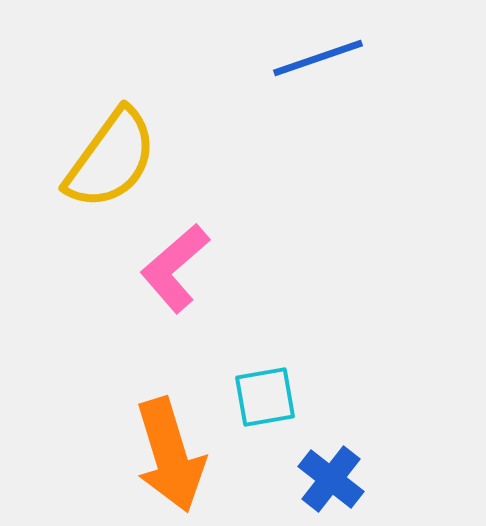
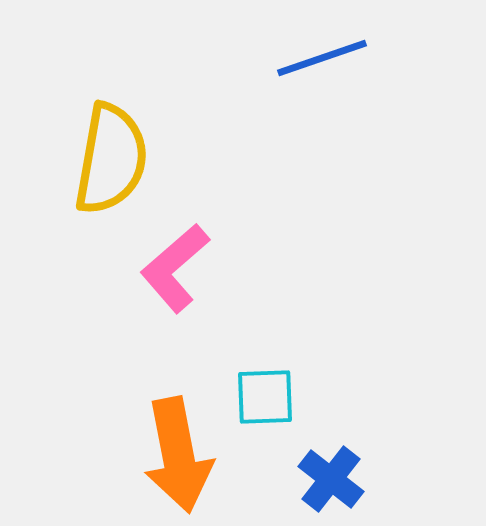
blue line: moved 4 px right
yellow semicircle: rotated 26 degrees counterclockwise
cyan square: rotated 8 degrees clockwise
orange arrow: moved 8 px right; rotated 6 degrees clockwise
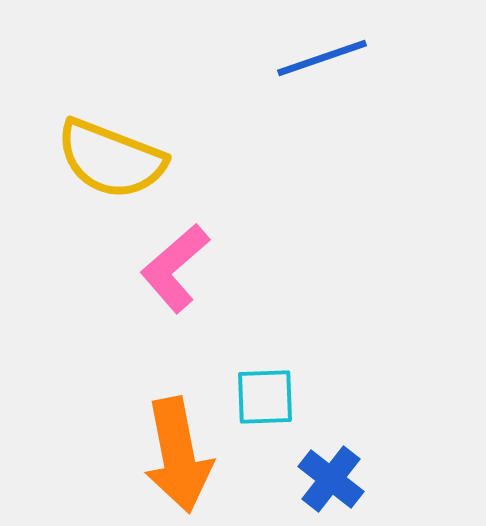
yellow semicircle: rotated 101 degrees clockwise
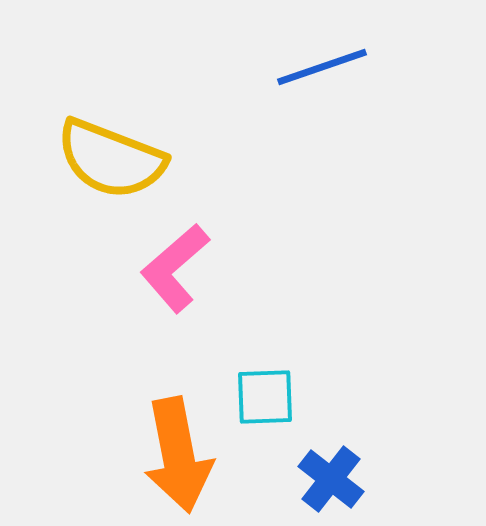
blue line: moved 9 px down
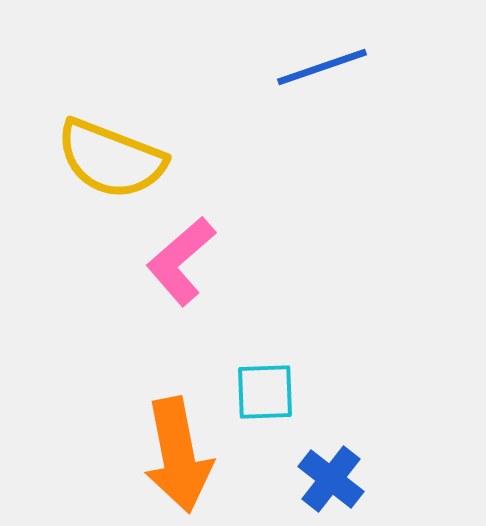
pink L-shape: moved 6 px right, 7 px up
cyan square: moved 5 px up
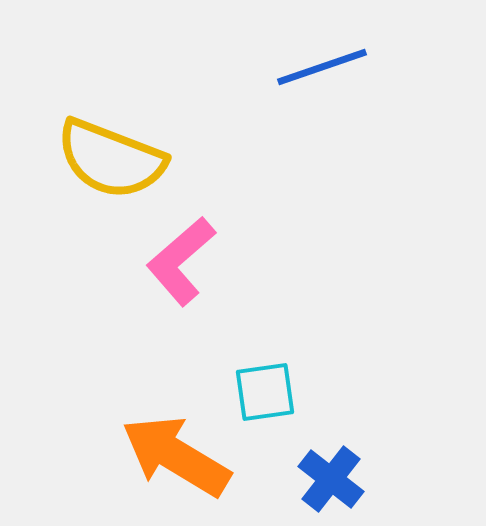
cyan square: rotated 6 degrees counterclockwise
orange arrow: moved 2 px left, 1 px down; rotated 132 degrees clockwise
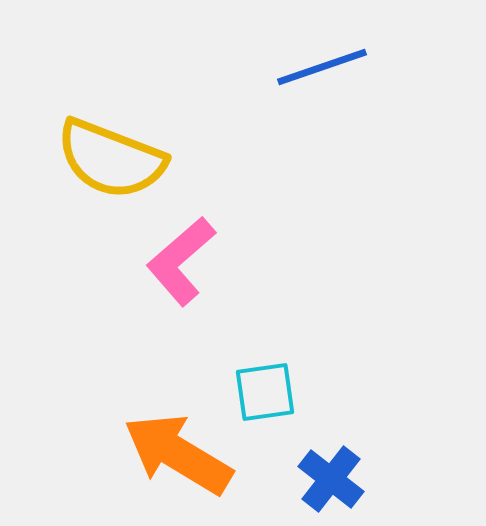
orange arrow: moved 2 px right, 2 px up
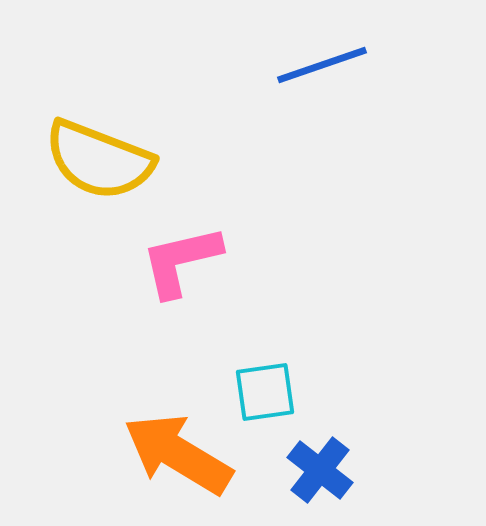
blue line: moved 2 px up
yellow semicircle: moved 12 px left, 1 px down
pink L-shape: rotated 28 degrees clockwise
blue cross: moved 11 px left, 9 px up
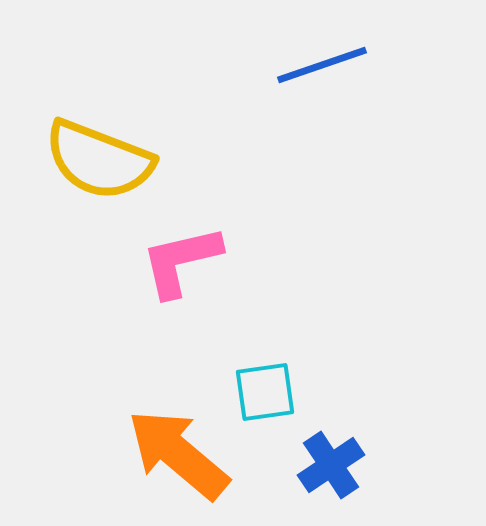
orange arrow: rotated 9 degrees clockwise
blue cross: moved 11 px right, 5 px up; rotated 18 degrees clockwise
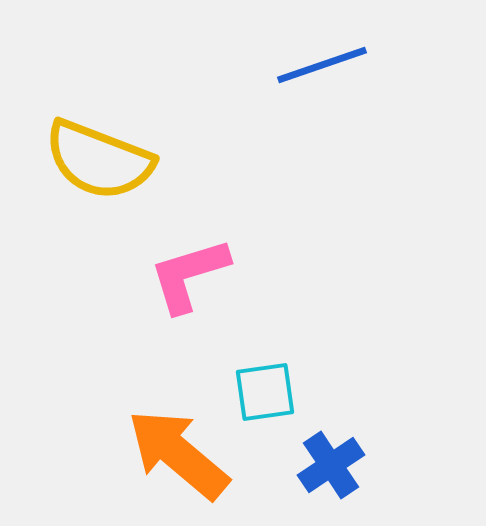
pink L-shape: moved 8 px right, 14 px down; rotated 4 degrees counterclockwise
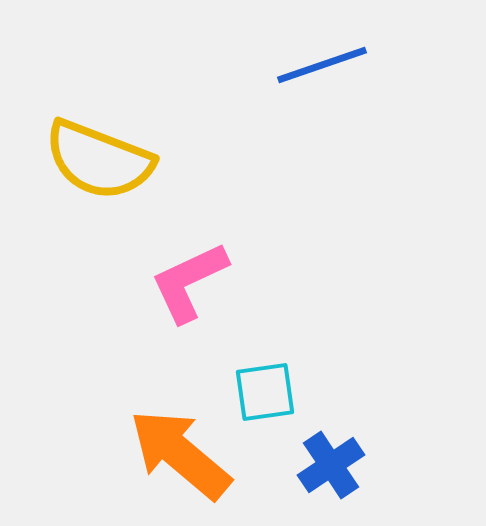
pink L-shape: moved 7 px down; rotated 8 degrees counterclockwise
orange arrow: moved 2 px right
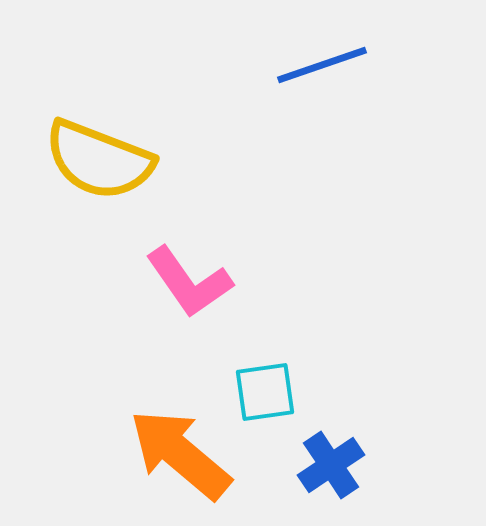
pink L-shape: rotated 100 degrees counterclockwise
